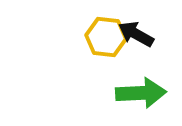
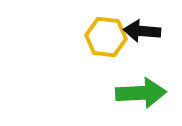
black arrow: moved 6 px right, 3 px up; rotated 24 degrees counterclockwise
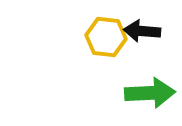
green arrow: moved 9 px right
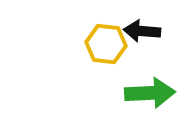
yellow hexagon: moved 7 px down
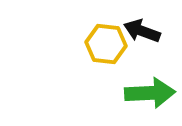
black arrow: rotated 15 degrees clockwise
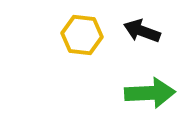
yellow hexagon: moved 24 px left, 9 px up
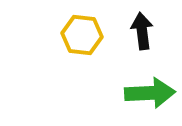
black arrow: rotated 63 degrees clockwise
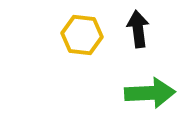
black arrow: moved 4 px left, 2 px up
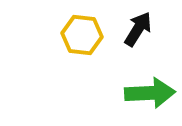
black arrow: rotated 39 degrees clockwise
